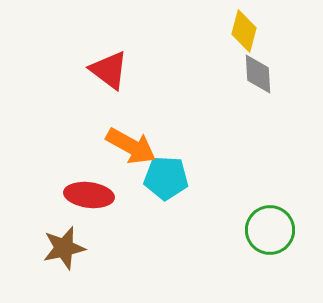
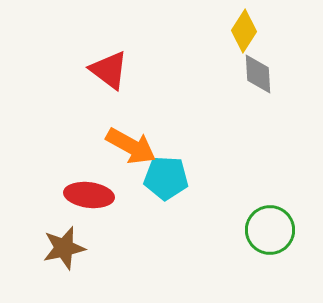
yellow diamond: rotated 18 degrees clockwise
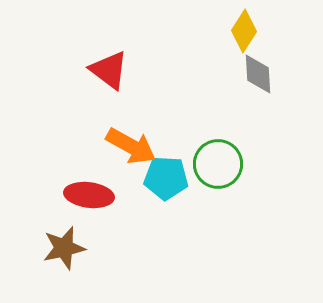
green circle: moved 52 px left, 66 px up
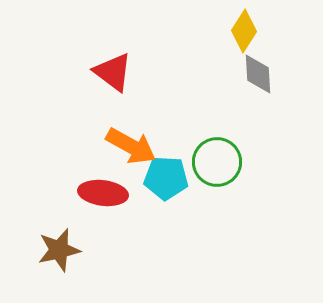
red triangle: moved 4 px right, 2 px down
green circle: moved 1 px left, 2 px up
red ellipse: moved 14 px right, 2 px up
brown star: moved 5 px left, 2 px down
